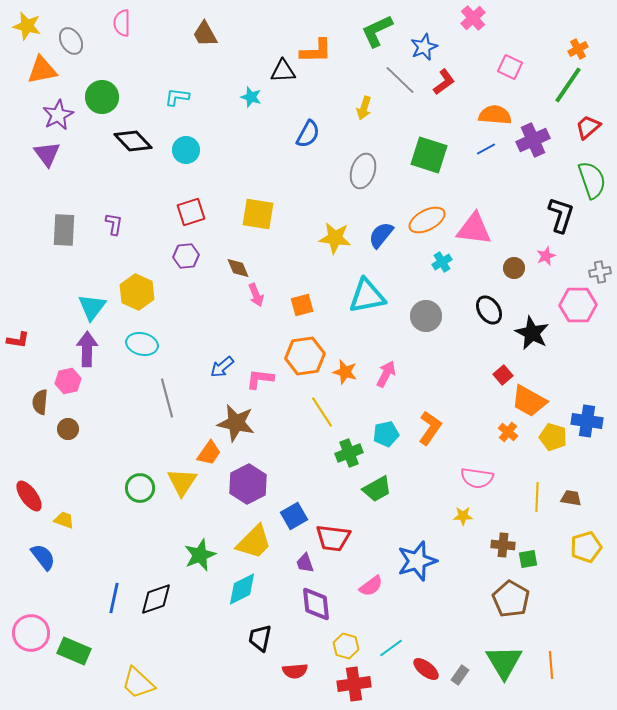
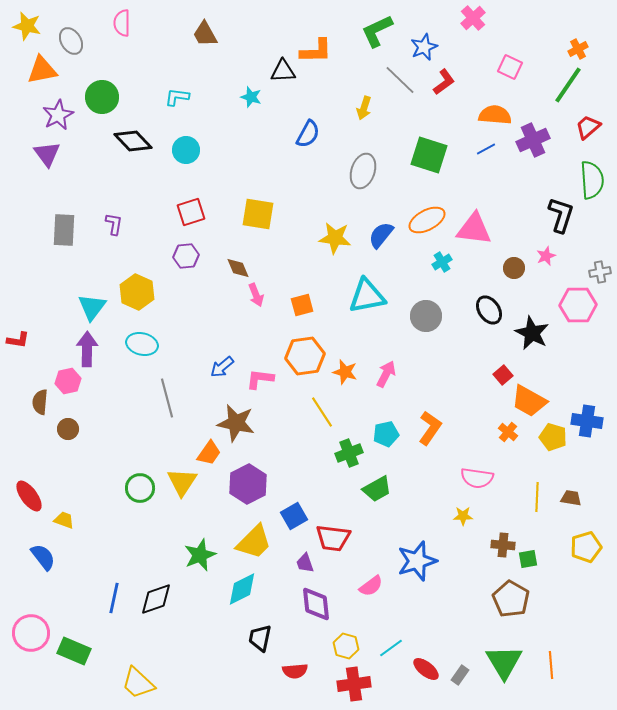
green semicircle at (592, 180): rotated 15 degrees clockwise
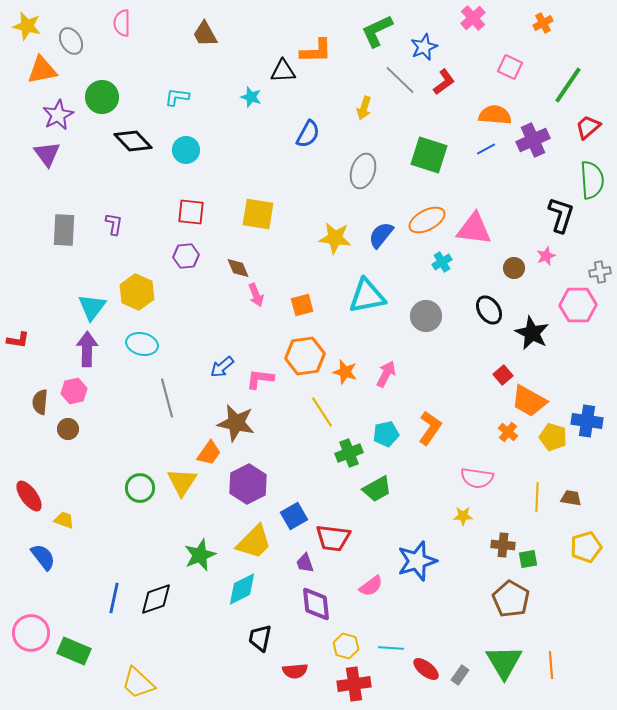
orange cross at (578, 49): moved 35 px left, 26 px up
red square at (191, 212): rotated 24 degrees clockwise
pink hexagon at (68, 381): moved 6 px right, 10 px down
cyan line at (391, 648): rotated 40 degrees clockwise
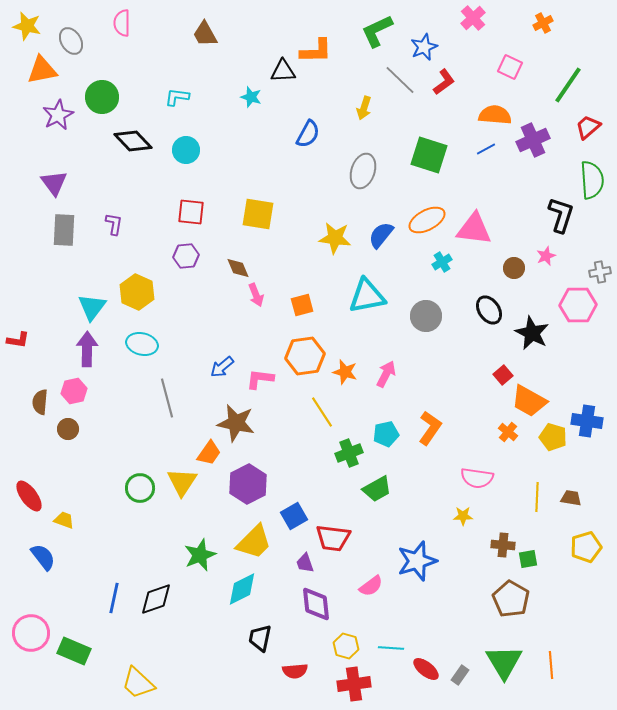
purple triangle at (47, 154): moved 7 px right, 29 px down
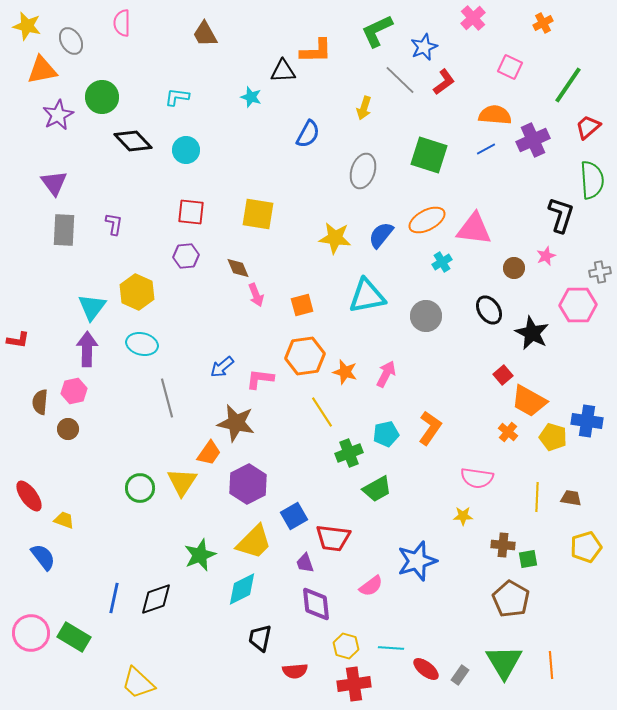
green rectangle at (74, 651): moved 14 px up; rotated 8 degrees clockwise
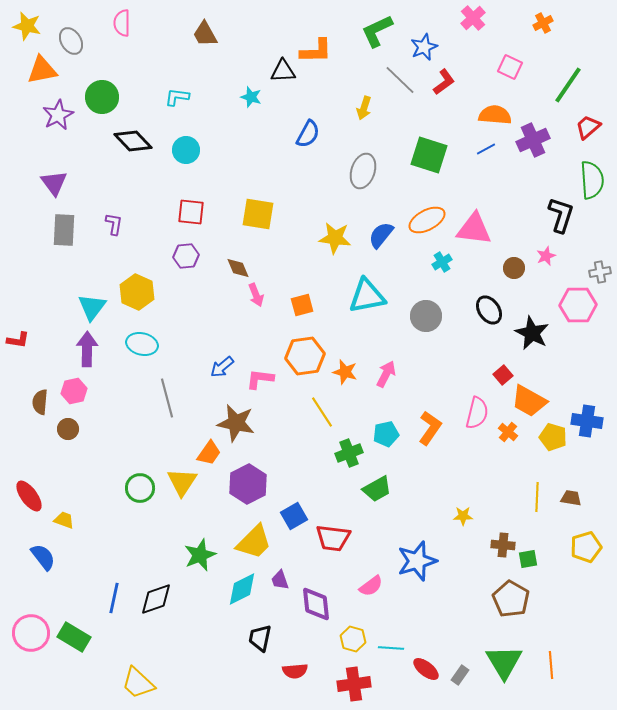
pink semicircle at (477, 478): moved 65 px up; rotated 84 degrees counterclockwise
purple trapezoid at (305, 563): moved 25 px left, 17 px down
yellow hexagon at (346, 646): moved 7 px right, 7 px up
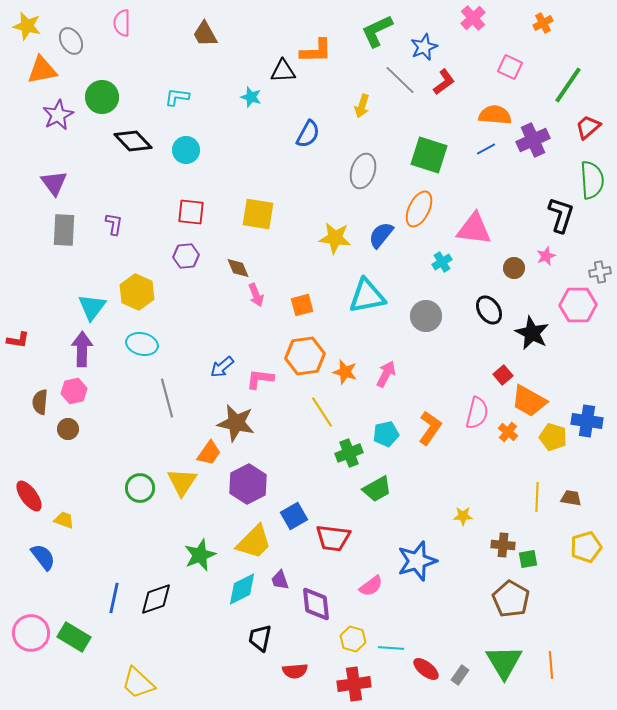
yellow arrow at (364, 108): moved 2 px left, 2 px up
orange ellipse at (427, 220): moved 8 px left, 11 px up; rotated 36 degrees counterclockwise
purple arrow at (87, 349): moved 5 px left
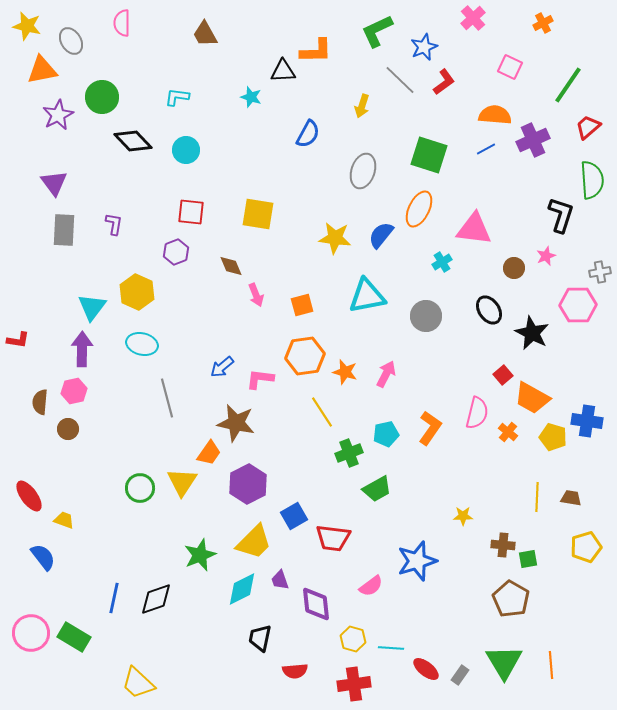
purple hexagon at (186, 256): moved 10 px left, 4 px up; rotated 15 degrees counterclockwise
brown diamond at (238, 268): moved 7 px left, 2 px up
orange trapezoid at (529, 401): moved 3 px right, 3 px up
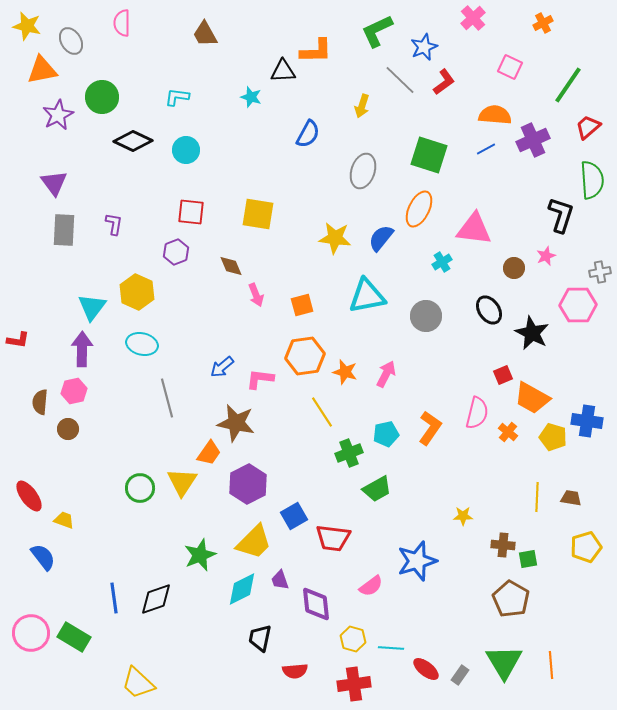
black diamond at (133, 141): rotated 21 degrees counterclockwise
blue semicircle at (381, 235): moved 3 px down
red square at (503, 375): rotated 18 degrees clockwise
blue line at (114, 598): rotated 20 degrees counterclockwise
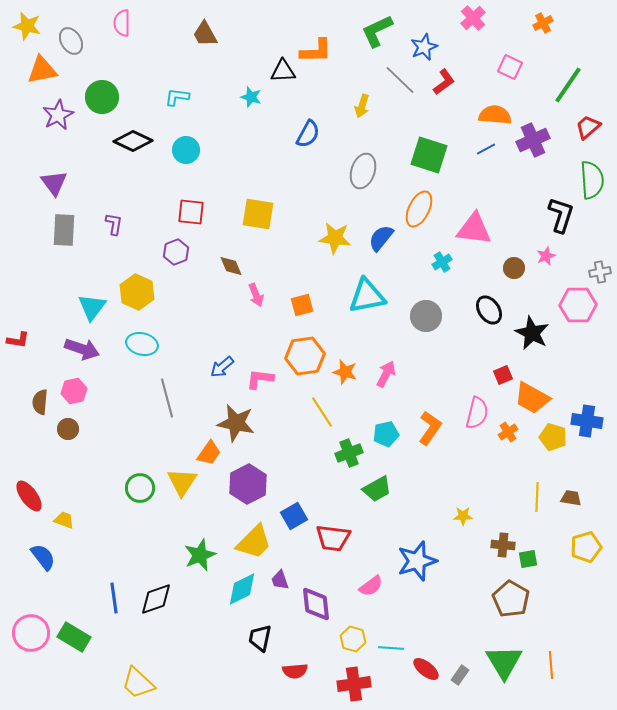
purple arrow at (82, 349): rotated 108 degrees clockwise
orange cross at (508, 432): rotated 18 degrees clockwise
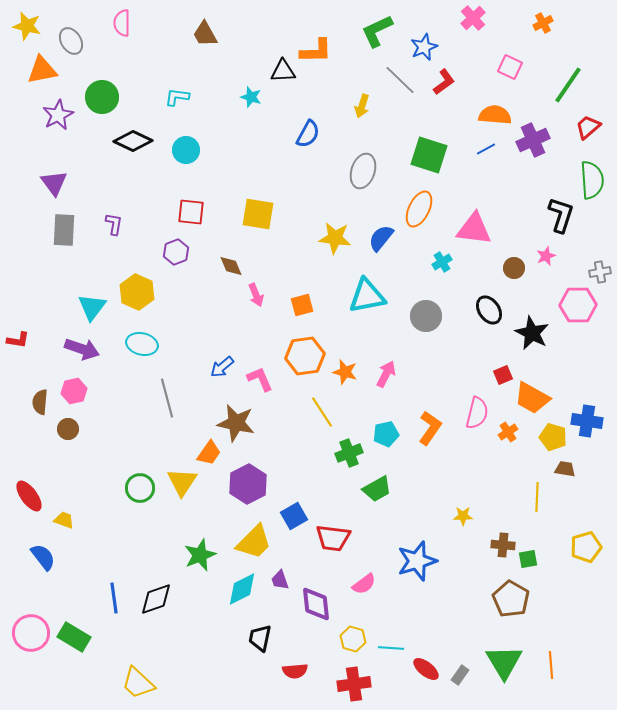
pink L-shape at (260, 379): rotated 60 degrees clockwise
brown trapezoid at (571, 498): moved 6 px left, 29 px up
pink semicircle at (371, 586): moved 7 px left, 2 px up
